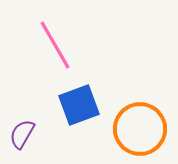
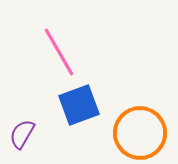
pink line: moved 4 px right, 7 px down
orange circle: moved 4 px down
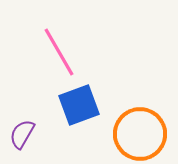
orange circle: moved 1 px down
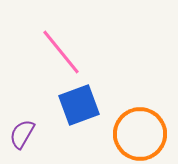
pink line: moved 2 px right; rotated 9 degrees counterclockwise
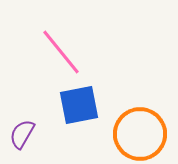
blue square: rotated 9 degrees clockwise
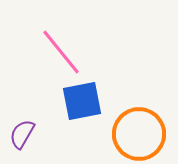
blue square: moved 3 px right, 4 px up
orange circle: moved 1 px left
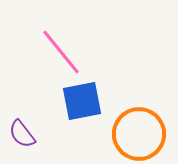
purple semicircle: rotated 68 degrees counterclockwise
